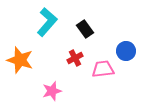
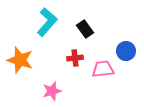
red cross: rotated 21 degrees clockwise
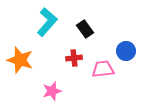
red cross: moved 1 px left
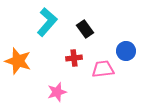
orange star: moved 2 px left, 1 px down
pink star: moved 5 px right, 1 px down
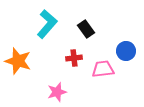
cyan L-shape: moved 2 px down
black rectangle: moved 1 px right
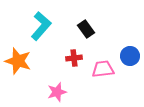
cyan L-shape: moved 6 px left, 2 px down
blue circle: moved 4 px right, 5 px down
